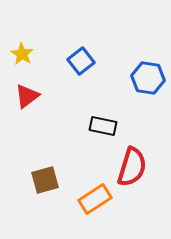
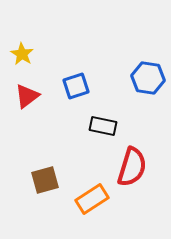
blue square: moved 5 px left, 25 px down; rotated 20 degrees clockwise
orange rectangle: moved 3 px left
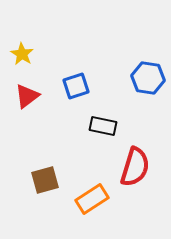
red semicircle: moved 3 px right
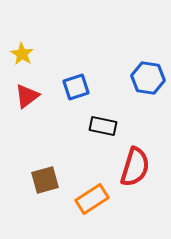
blue square: moved 1 px down
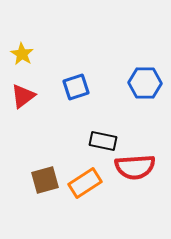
blue hexagon: moved 3 px left, 5 px down; rotated 8 degrees counterclockwise
red triangle: moved 4 px left
black rectangle: moved 15 px down
red semicircle: rotated 69 degrees clockwise
orange rectangle: moved 7 px left, 16 px up
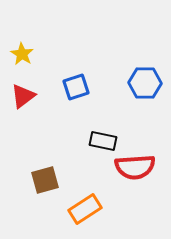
orange rectangle: moved 26 px down
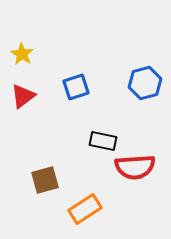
blue hexagon: rotated 16 degrees counterclockwise
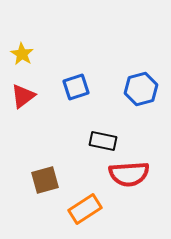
blue hexagon: moved 4 px left, 6 px down
red semicircle: moved 6 px left, 7 px down
